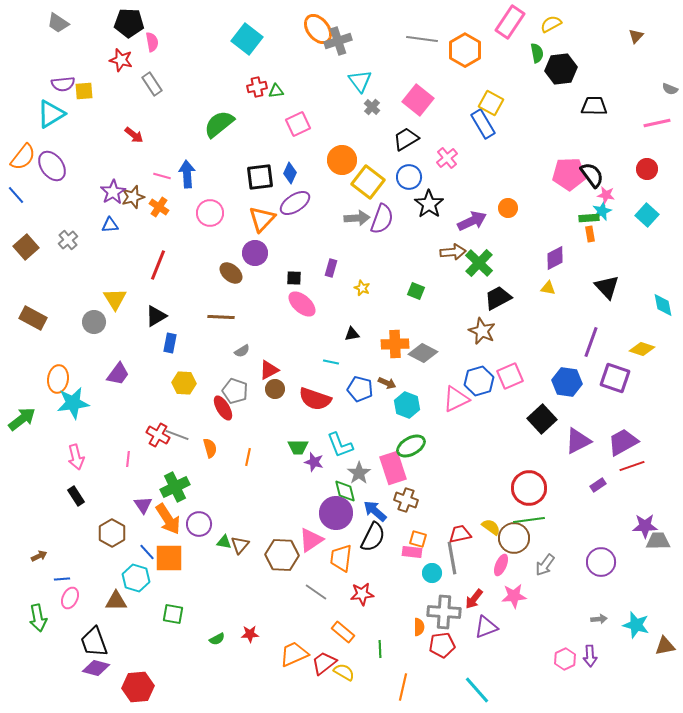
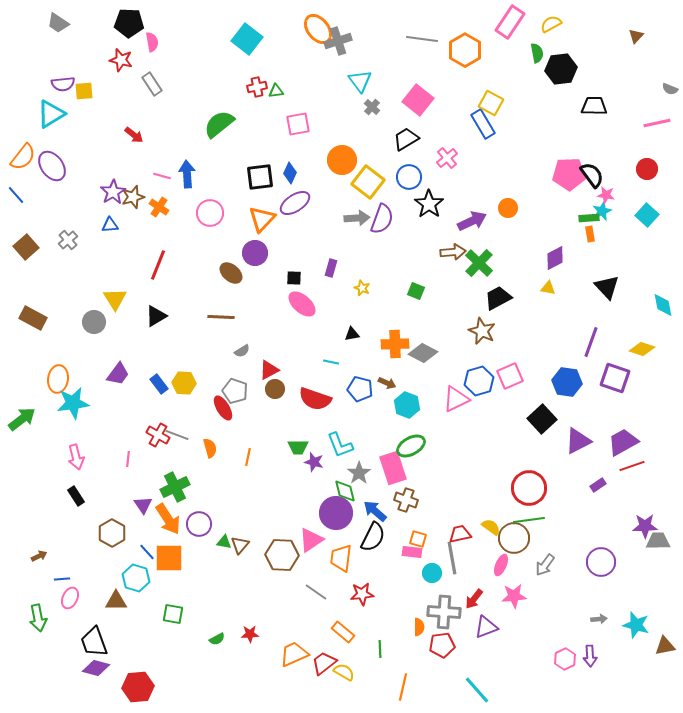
pink square at (298, 124): rotated 15 degrees clockwise
blue rectangle at (170, 343): moved 11 px left, 41 px down; rotated 48 degrees counterclockwise
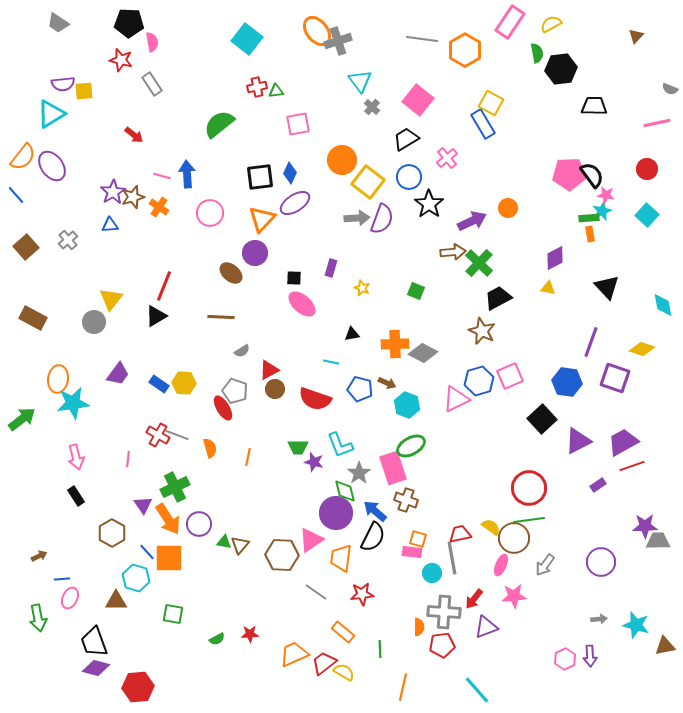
orange ellipse at (318, 29): moved 1 px left, 2 px down
red line at (158, 265): moved 6 px right, 21 px down
yellow triangle at (115, 299): moved 4 px left; rotated 10 degrees clockwise
blue rectangle at (159, 384): rotated 18 degrees counterclockwise
